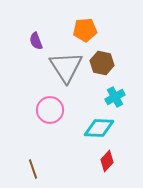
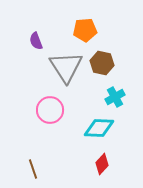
red diamond: moved 5 px left, 3 px down
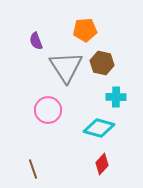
cyan cross: moved 1 px right; rotated 30 degrees clockwise
pink circle: moved 2 px left
cyan diamond: rotated 12 degrees clockwise
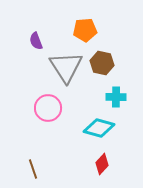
pink circle: moved 2 px up
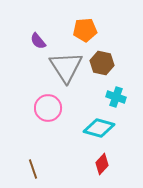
purple semicircle: moved 2 px right; rotated 18 degrees counterclockwise
cyan cross: rotated 18 degrees clockwise
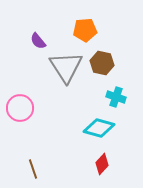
pink circle: moved 28 px left
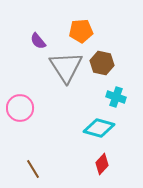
orange pentagon: moved 4 px left, 1 px down
brown line: rotated 12 degrees counterclockwise
